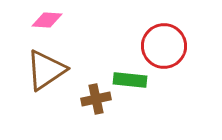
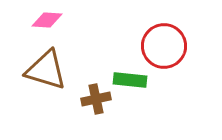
brown triangle: rotated 51 degrees clockwise
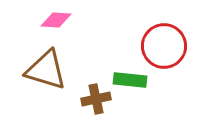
pink diamond: moved 9 px right
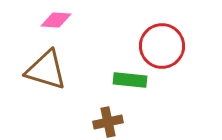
red circle: moved 2 px left
brown cross: moved 12 px right, 23 px down
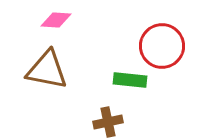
brown triangle: moved 1 px right; rotated 6 degrees counterclockwise
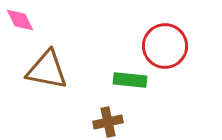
pink diamond: moved 36 px left; rotated 60 degrees clockwise
red circle: moved 3 px right
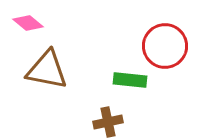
pink diamond: moved 8 px right, 3 px down; rotated 24 degrees counterclockwise
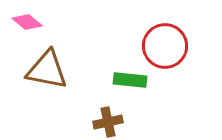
pink diamond: moved 1 px left, 1 px up
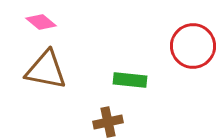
pink diamond: moved 14 px right
red circle: moved 28 px right
brown triangle: moved 1 px left
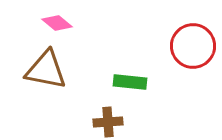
pink diamond: moved 16 px right, 1 px down
green rectangle: moved 2 px down
brown cross: rotated 8 degrees clockwise
